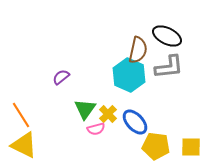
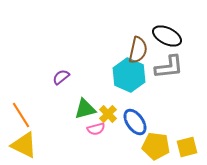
green triangle: rotated 40 degrees clockwise
blue ellipse: rotated 8 degrees clockwise
yellow square: moved 4 px left; rotated 15 degrees counterclockwise
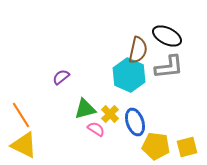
yellow cross: moved 2 px right
blue ellipse: rotated 16 degrees clockwise
pink semicircle: rotated 132 degrees counterclockwise
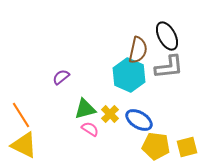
black ellipse: rotated 36 degrees clockwise
blue ellipse: moved 4 px right, 2 px up; rotated 40 degrees counterclockwise
pink semicircle: moved 6 px left
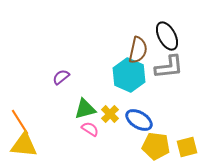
orange line: moved 1 px left, 7 px down
yellow triangle: rotated 20 degrees counterclockwise
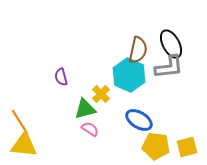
black ellipse: moved 4 px right, 8 px down
purple semicircle: rotated 66 degrees counterclockwise
yellow cross: moved 9 px left, 20 px up
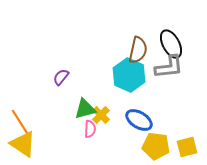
purple semicircle: rotated 54 degrees clockwise
yellow cross: moved 21 px down
pink semicircle: rotated 60 degrees clockwise
yellow triangle: moved 1 px left, 1 px up; rotated 28 degrees clockwise
